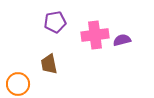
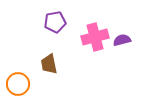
pink cross: moved 2 px down; rotated 8 degrees counterclockwise
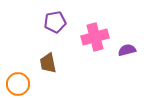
purple semicircle: moved 5 px right, 10 px down
brown trapezoid: moved 1 px left, 1 px up
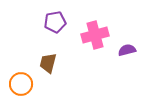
pink cross: moved 2 px up
brown trapezoid: rotated 25 degrees clockwise
orange circle: moved 3 px right
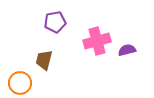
pink cross: moved 2 px right, 6 px down
brown trapezoid: moved 4 px left, 3 px up
orange circle: moved 1 px left, 1 px up
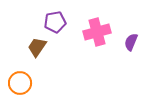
pink cross: moved 9 px up
purple semicircle: moved 4 px right, 8 px up; rotated 54 degrees counterclockwise
brown trapezoid: moved 7 px left, 13 px up; rotated 20 degrees clockwise
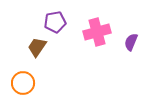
orange circle: moved 3 px right
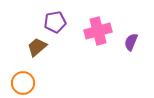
pink cross: moved 1 px right, 1 px up
brown trapezoid: rotated 15 degrees clockwise
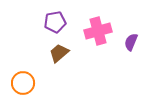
brown trapezoid: moved 22 px right, 6 px down
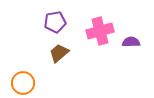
pink cross: moved 2 px right
purple semicircle: rotated 66 degrees clockwise
